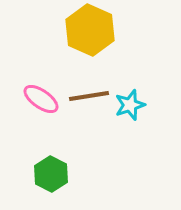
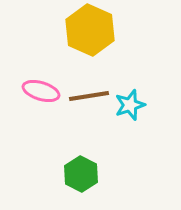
pink ellipse: moved 8 px up; rotated 18 degrees counterclockwise
green hexagon: moved 30 px right
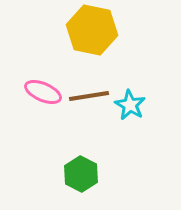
yellow hexagon: moved 2 px right; rotated 12 degrees counterclockwise
pink ellipse: moved 2 px right, 1 px down; rotated 6 degrees clockwise
cyan star: rotated 24 degrees counterclockwise
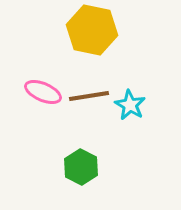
green hexagon: moved 7 px up
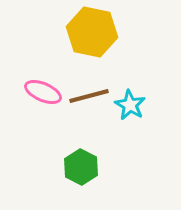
yellow hexagon: moved 2 px down
brown line: rotated 6 degrees counterclockwise
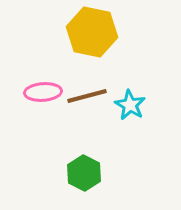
pink ellipse: rotated 27 degrees counterclockwise
brown line: moved 2 px left
green hexagon: moved 3 px right, 6 px down
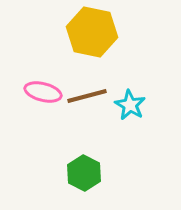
pink ellipse: rotated 18 degrees clockwise
